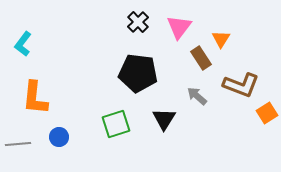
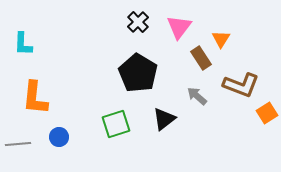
cyan L-shape: rotated 35 degrees counterclockwise
black pentagon: rotated 24 degrees clockwise
black triangle: rotated 20 degrees clockwise
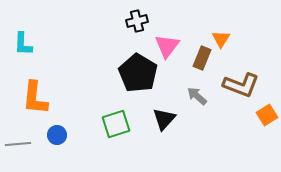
black cross: moved 1 px left, 1 px up; rotated 30 degrees clockwise
pink triangle: moved 12 px left, 19 px down
brown rectangle: moved 1 px right; rotated 55 degrees clockwise
orange square: moved 2 px down
black triangle: rotated 10 degrees counterclockwise
blue circle: moved 2 px left, 2 px up
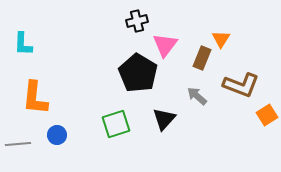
pink triangle: moved 2 px left, 1 px up
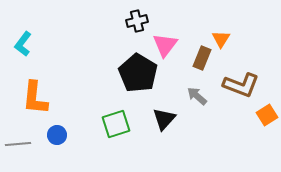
cyan L-shape: rotated 35 degrees clockwise
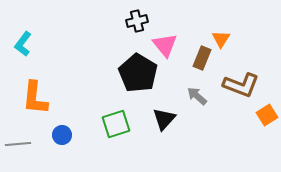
pink triangle: rotated 16 degrees counterclockwise
blue circle: moved 5 px right
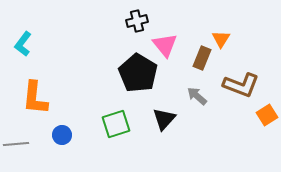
gray line: moved 2 px left
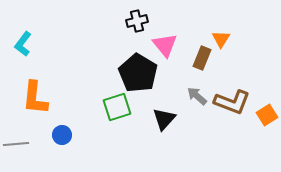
brown L-shape: moved 9 px left, 17 px down
green square: moved 1 px right, 17 px up
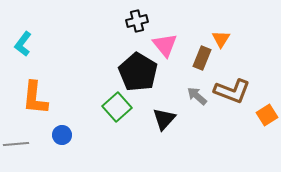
black pentagon: moved 1 px up
brown L-shape: moved 11 px up
green square: rotated 24 degrees counterclockwise
